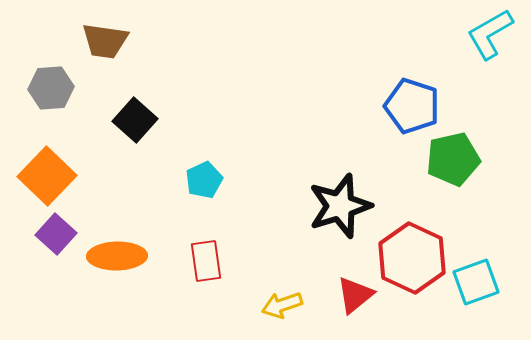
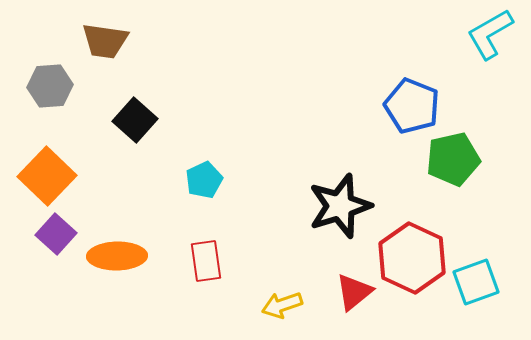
gray hexagon: moved 1 px left, 2 px up
blue pentagon: rotated 4 degrees clockwise
red triangle: moved 1 px left, 3 px up
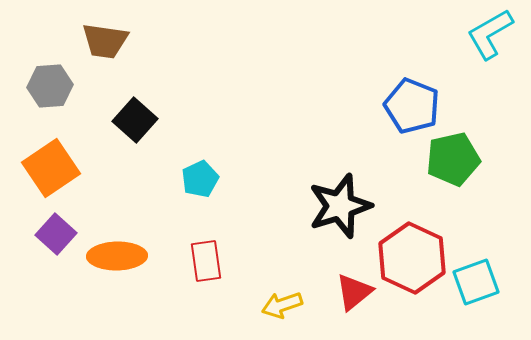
orange square: moved 4 px right, 8 px up; rotated 12 degrees clockwise
cyan pentagon: moved 4 px left, 1 px up
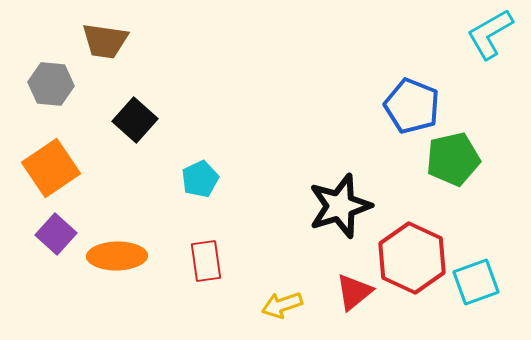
gray hexagon: moved 1 px right, 2 px up; rotated 9 degrees clockwise
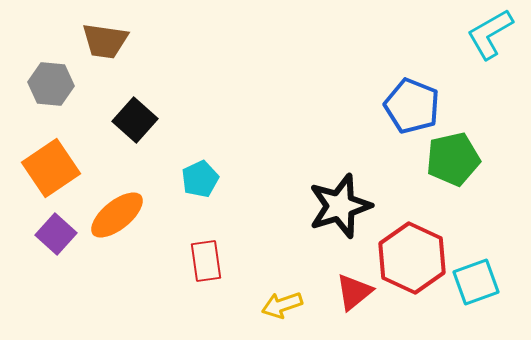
orange ellipse: moved 41 px up; rotated 38 degrees counterclockwise
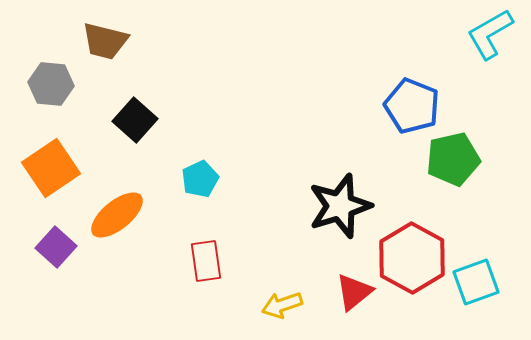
brown trapezoid: rotated 6 degrees clockwise
purple square: moved 13 px down
red hexagon: rotated 4 degrees clockwise
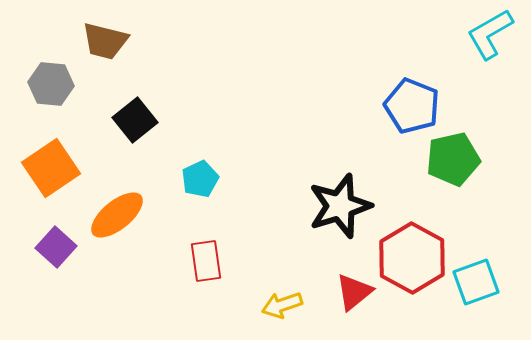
black square: rotated 9 degrees clockwise
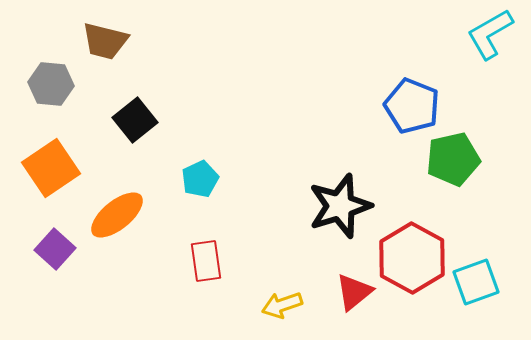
purple square: moved 1 px left, 2 px down
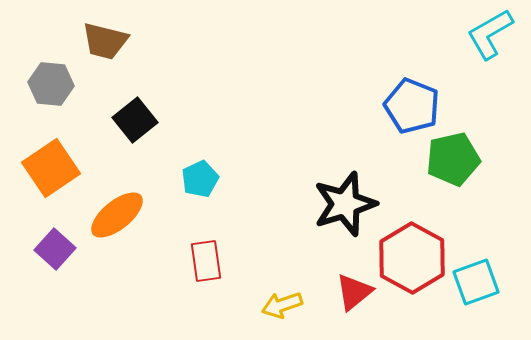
black star: moved 5 px right, 2 px up
